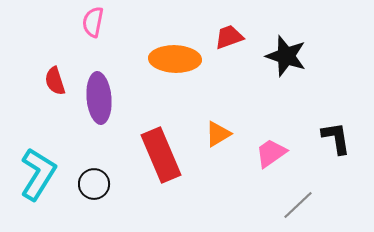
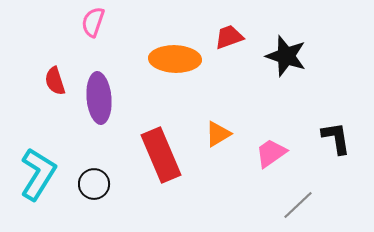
pink semicircle: rotated 8 degrees clockwise
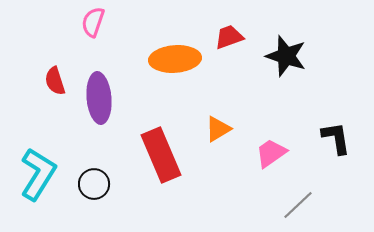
orange ellipse: rotated 6 degrees counterclockwise
orange triangle: moved 5 px up
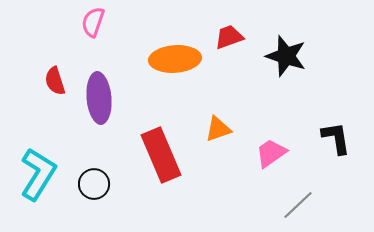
orange triangle: rotated 12 degrees clockwise
